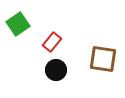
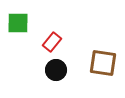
green square: moved 1 px up; rotated 35 degrees clockwise
brown square: moved 4 px down
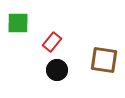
brown square: moved 1 px right, 3 px up
black circle: moved 1 px right
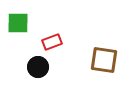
red rectangle: rotated 30 degrees clockwise
black circle: moved 19 px left, 3 px up
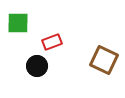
brown square: rotated 16 degrees clockwise
black circle: moved 1 px left, 1 px up
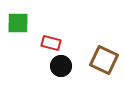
red rectangle: moved 1 px left, 1 px down; rotated 36 degrees clockwise
black circle: moved 24 px right
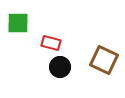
black circle: moved 1 px left, 1 px down
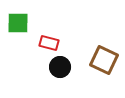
red rectangle: moved 2 px left
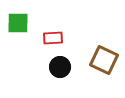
red rectangle: moved 4 px right, 5 px up; rotated 18 degrees counterclockwise
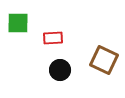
black circle: moved 3 px down
